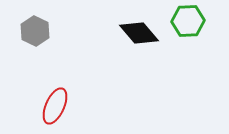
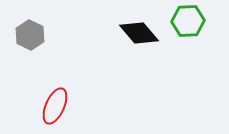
gray hexagon: moved 5 px left, 4 px down
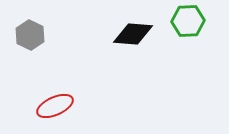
black diamond: moved 6 px left, 1 px down; rotated 45 degrees counterclockwise
red ellipse: rotated 42 degrees clockwise
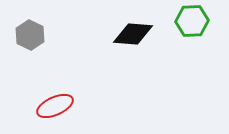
green hexagon: moved 4 px right
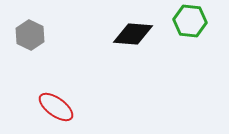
green hexagon: moved 2 px left; rotated 8 degrees clockwise
red ellipse: moved 1 px right, 1 px down; rotated 60 degrees clockwise
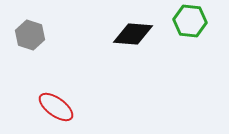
gray hexagon: rotated 8 degrees counterclockwise
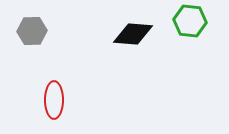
gray hexagon: moved 2 px right, 4 px up; rotated 20 degrees counterclockwise
red ellipse: moved 2 px left, 7 px up; rotated 54 degrees clockwise
